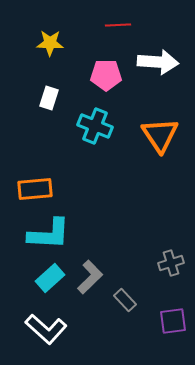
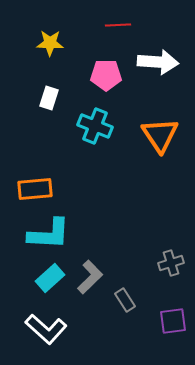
gray rectangle: rotated 10 degrees clockwise
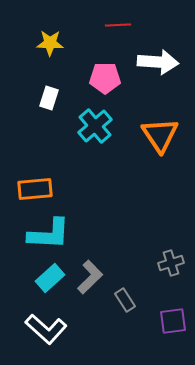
pink pentagon: moved 1 px left, 3 px down
cyan cross: rotated 28 degrees clockwise
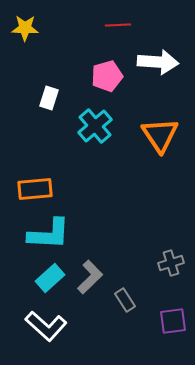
yellow star: moved 25 px left, 15 px up
pink pentagon: moved 2 px right, 2 px up; rotated 16 degrees counterclockwise
white L-shape: moved 3 px up
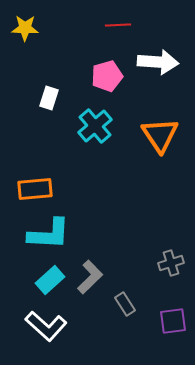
cyan rectangle: moved 2 px down
gray rectangle: moved 4 px down
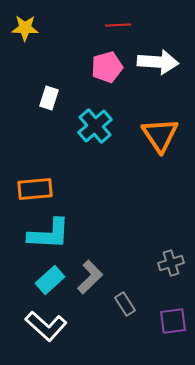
pink pentagon: moved 9 px up
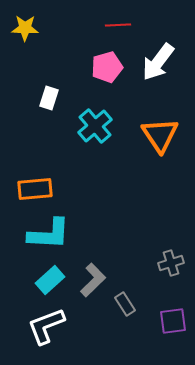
white arrow: rotated 123 degrees clockwise
gray L-shape: moved 3 px right, 3 px down
white L-shape: rotated 117 degrees clockwise
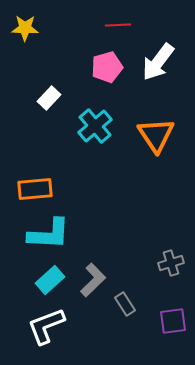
white rectangle: rotated 25 degrees clockwise
orange triangle: moved 4 px left
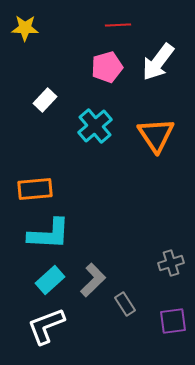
white rectangle: moved 4 px left, 2 px down
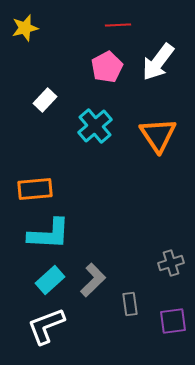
yellow star: rotated 16 degrees counterclockwise
pink pentagon: rotated 12 degrees counterclockwise
orange triangle: moved 2 px right
gray rectangle: moved 5 px right; rotated 25 degrees clockwise
